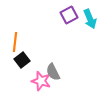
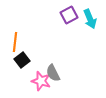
gray semicircle: moved 1 px down
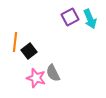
purple square: moved 1 px right, 2 px down
black square: moved 7 px right, 9 px up
pink star: moved 5 px left, 3 px up
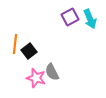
orange line: moved 2 px down
gray semicircle: moved 1 px left, 1 px up
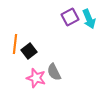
cyan arrow: moved 1 px left
gray semicircle: moved 2 px right
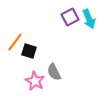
orange line: moved 2 px up; rotated 30 degrees clockwise
black square: rotated 35 degrees counterclockwise
pink star: moved 1 px left, 3 px down; rotated 12 degrees clockwise
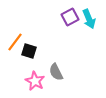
gray semicircle: moved 2 px right
